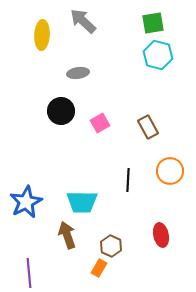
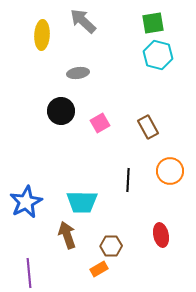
brown hexagon: rotated 25 degrees counterclockwise
orange rectangle: moved 1 px down; rotated 30 degrees clockwise
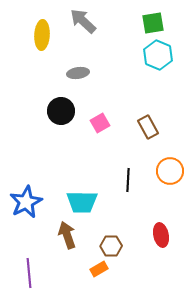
cyan hexagon: rotated 8 degrees clockwise
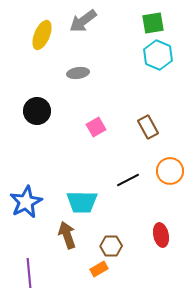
gray arrow: rotated 80 degrees counterclockwise
yellow ellipse: rotated 20 degrees clockwise
black circle: moved 24 px left
pink square: moved 4 px left, 4 px down
black line: rotated 60 degrees clockwise
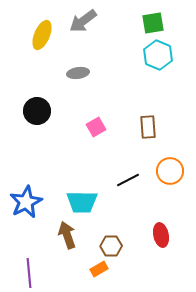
brown rectangle: rotated 25 degrees clockwise
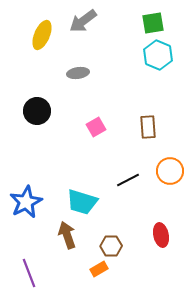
cyan trapezoid: rotated 16 degrees clockwise
purple line: rotated 16 degrees counterclockwise
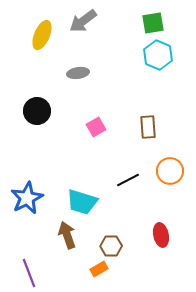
blue star: moved 1 px right, 4 px up
